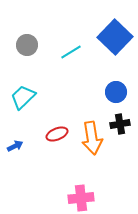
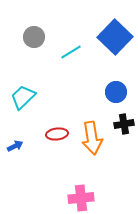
gray circle: moved 7 px right, 8 px up
black cross: moved 4 px right
red ellipse: rotated 15 degrees clockwise
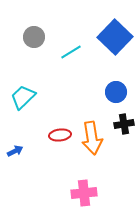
red ellipse: moved 3 px right, 1 px down
blue arrow: moved 5 px down
pink cross: moved 3 px right, 5 px up
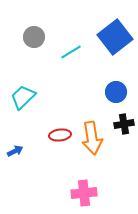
blue square: rotated 8 degrees clockwise
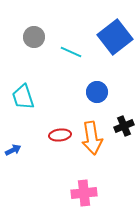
cyan line: rotated 55 degrees clockwise
blue circle: moved 19 px left
cyan trapezoid: rotated 64 degrees counterclockwise
black cross: moved 2 px down; rotated 12 degrees counterclockwise
blue arrow: moved 2 px left, 1 px up
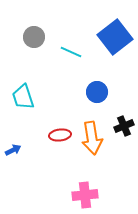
pink cross: moved 1 px right, 2 px down
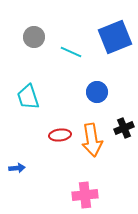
blue square: rotated 16 degrees clockwise
cyan trapezoid: moved 5 px right
black cross: moved 2 px down
orange arrow: moved 2 px down
blue arrow: moved 4 px right, 18 px down; rotated 21 degrees clockwise
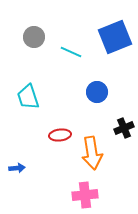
orange arrow: moved 13 px down
